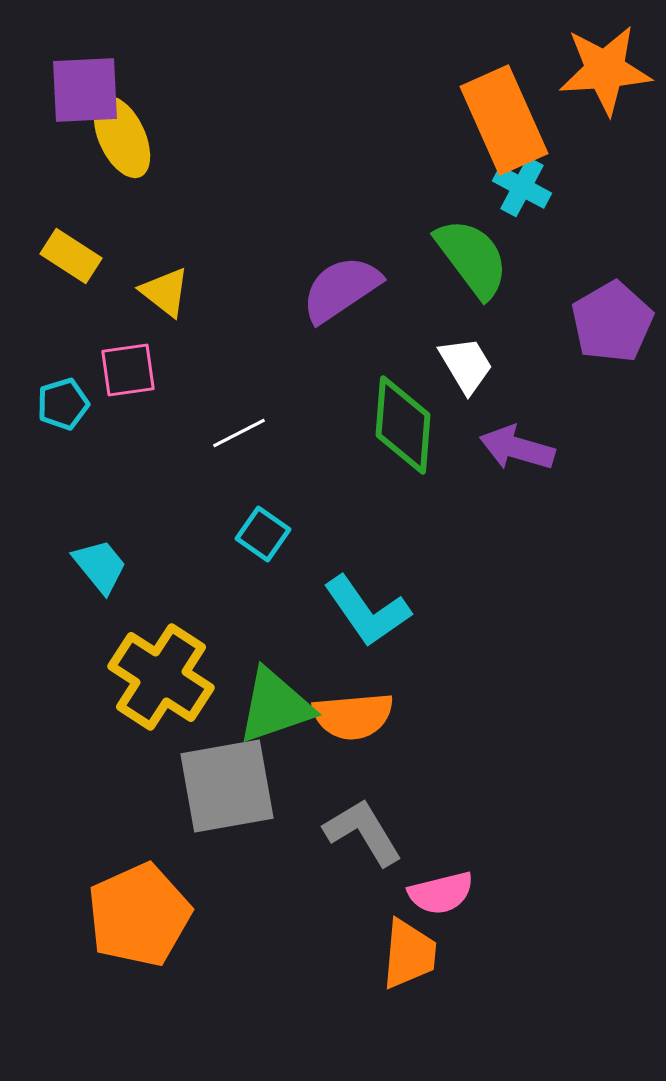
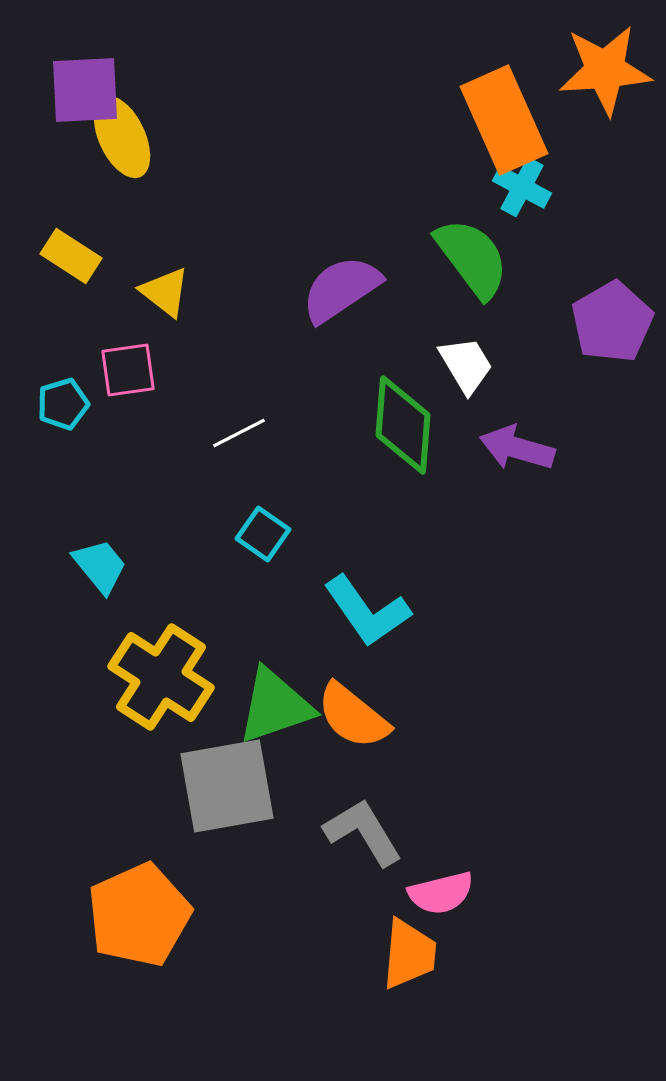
orange semicircle: rotated 44 degrees clockwise
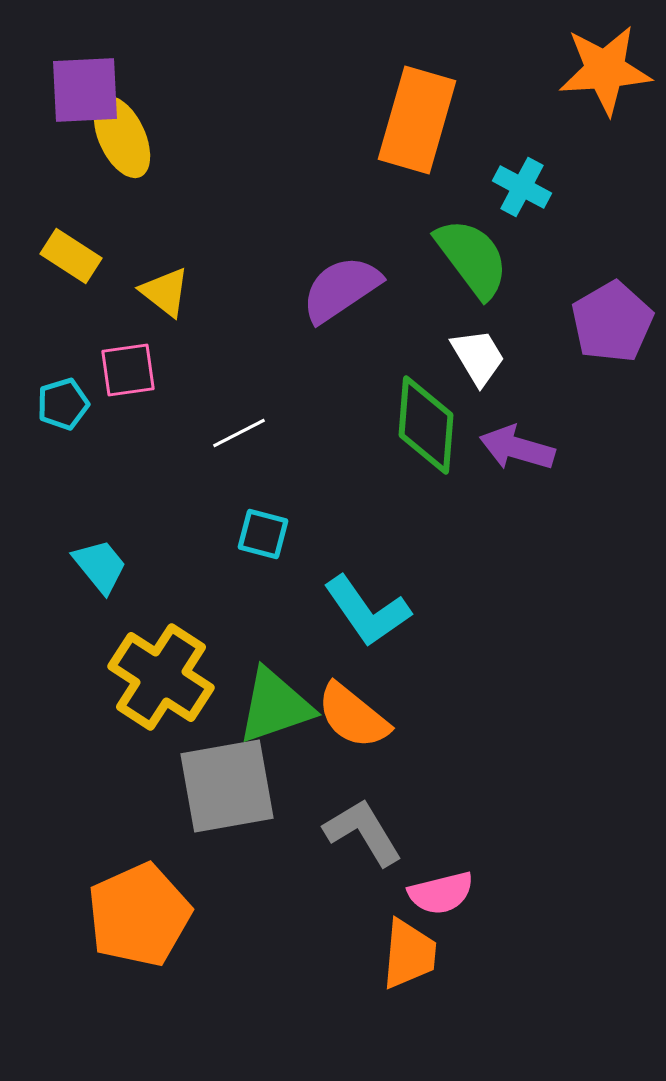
orange rectangle: moved 87 px left; rotated 40 degrees clockwise
white trapezoid: moved 12 px right, 8 px up
green diamond: moved 23 px right
cyan square: rotated 20 degrees counterclockwise
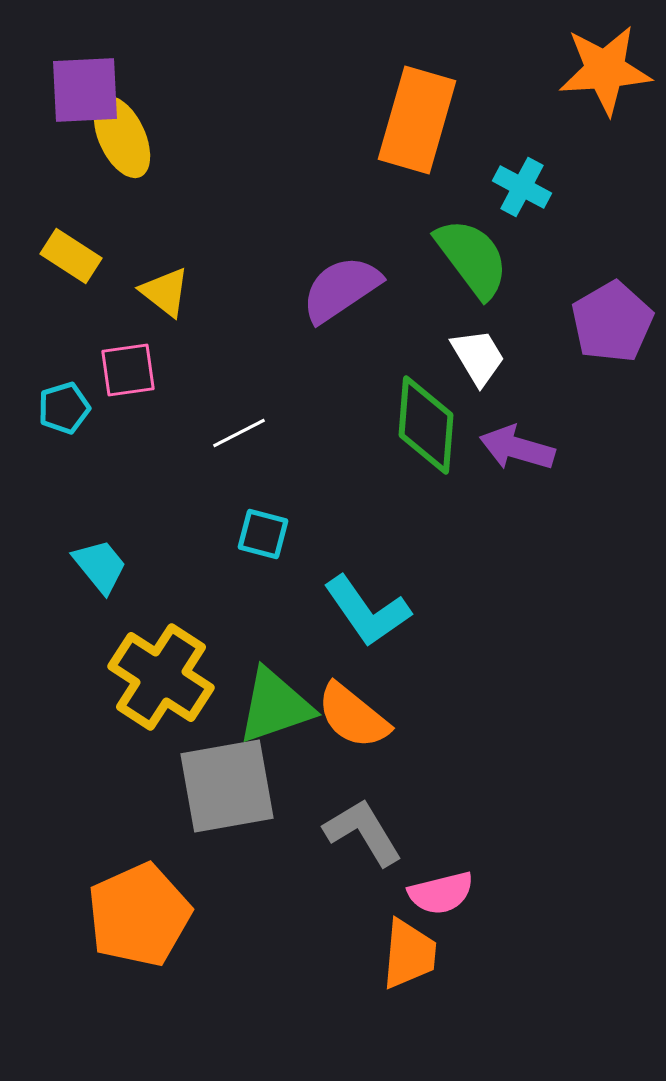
cyan pentagon: moved 1 px right, 4 px down
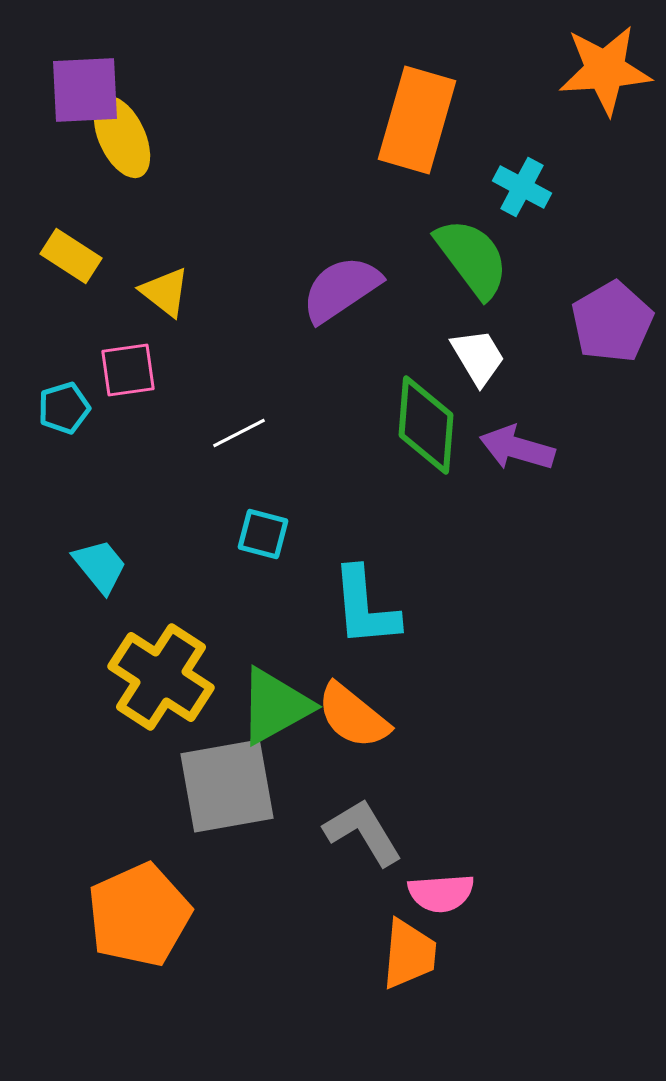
cyan L-shape: moved 2 px left, 4 px up; rotated 30 degrees clockwise
green triangle: rotated 10 degrees counterclockwise
pink semicircle: rotated 10 degrees clockwise
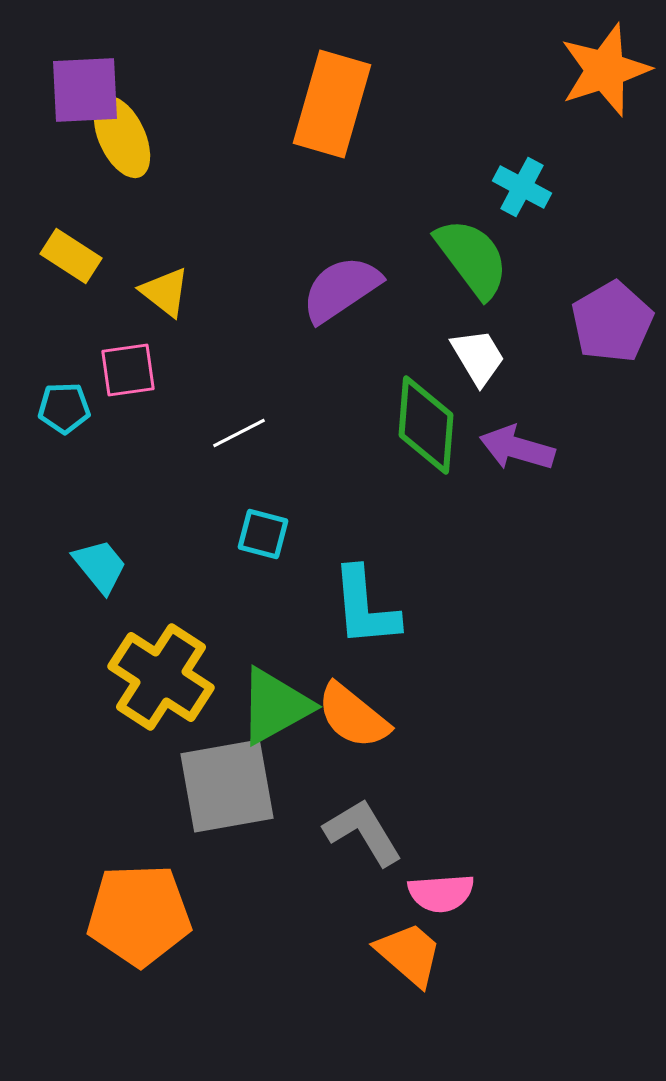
orange star: rotated 14 degrees counterclockwise
orange rectangle: moved 85 px left, 16 px up
cyan pentagon: rotated 15 degrees clockwise
orange pentagon: rotated 22 degrees clockwise
orange trapezoid: rotated 54 degrees counterclockwise
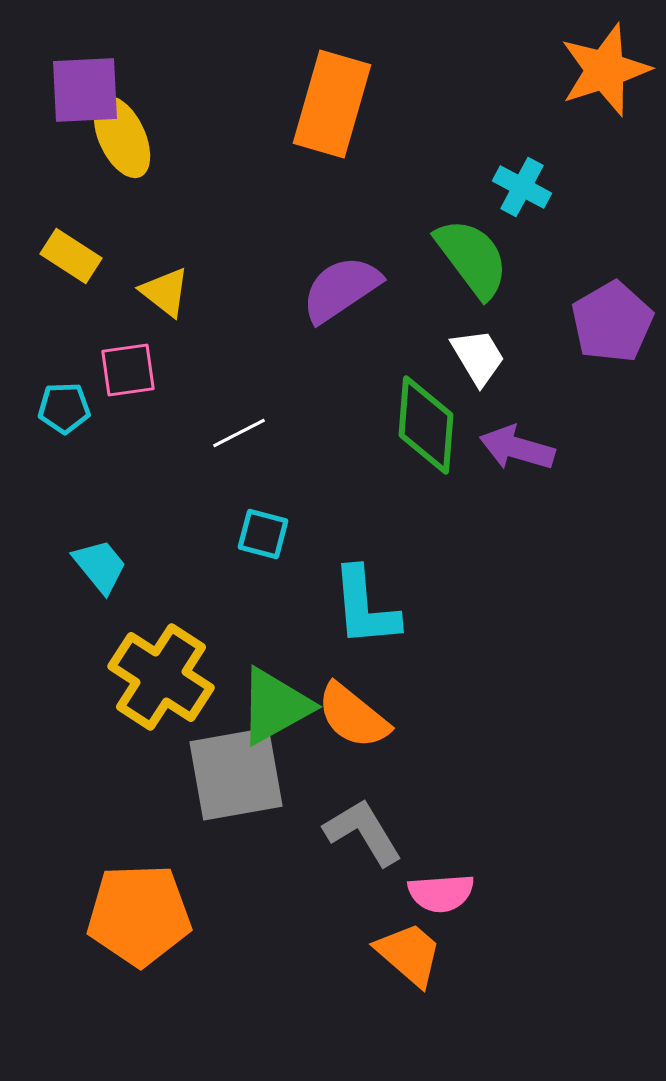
gray square: moved 9 px right, 12 px up
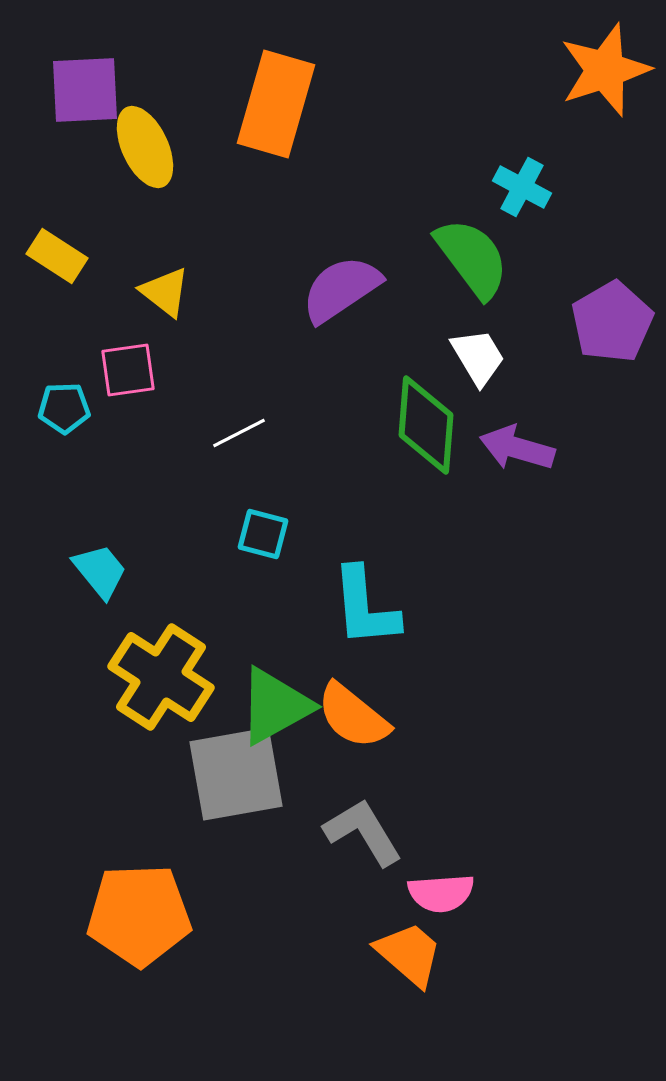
orange rectangle: moved 56 px left
yellow ellipse: moved 23 px right, 10 px down
yellow rectangle: moved 14 px left
cyan trapezoid: moved 5 px down
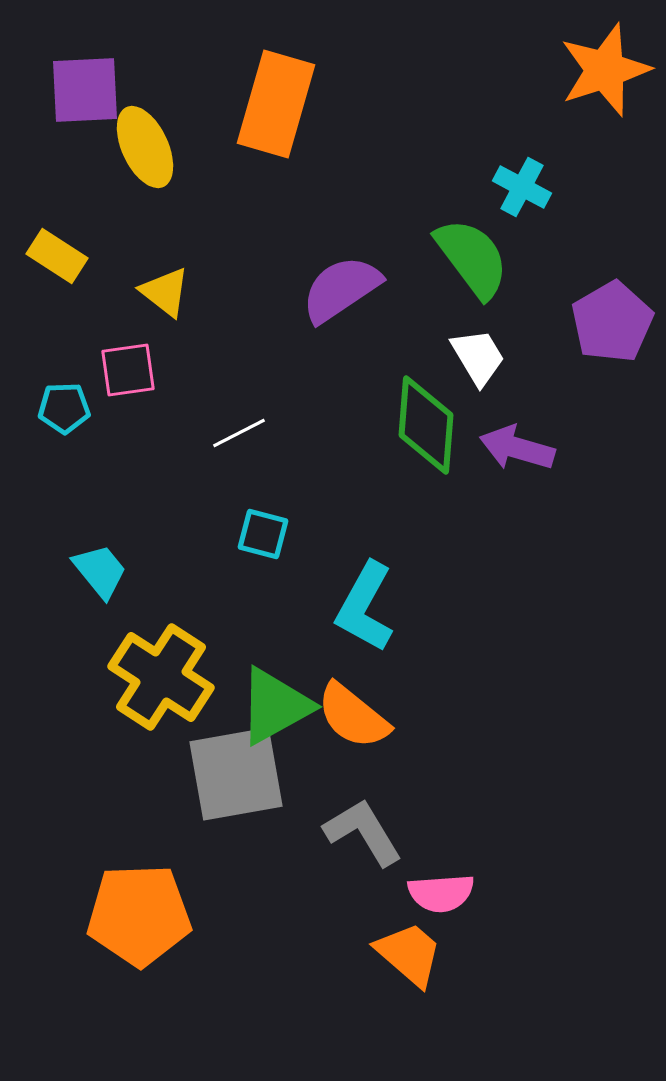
cyan L-shape: rotated 34 degrees clockwise
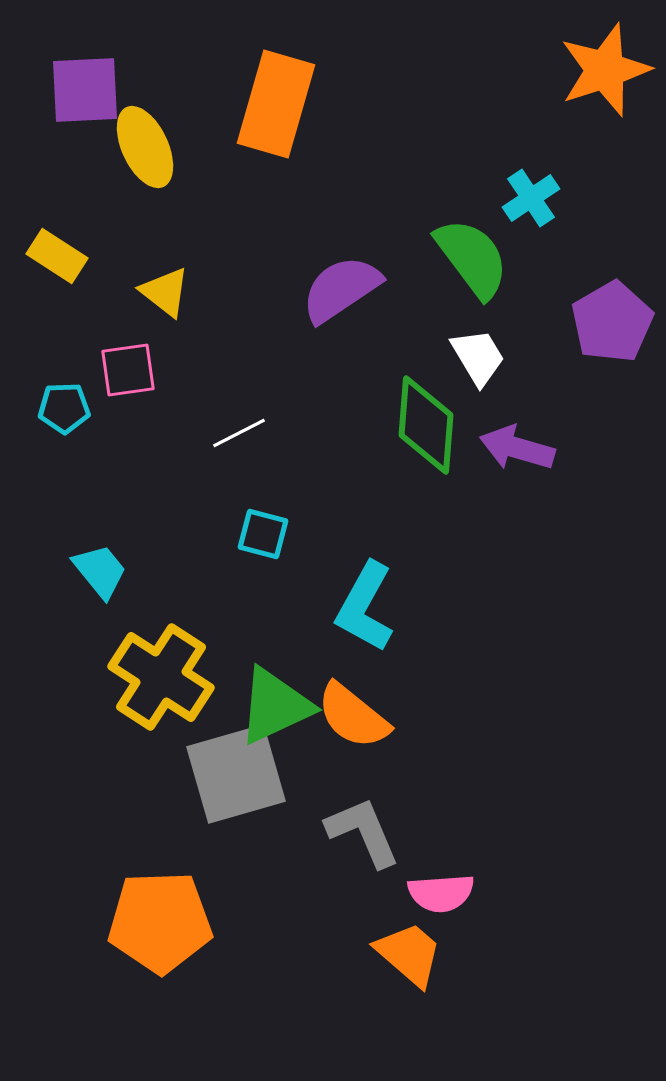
cyan cross: moved 9 px right, 11 px down; rotated 28 degrees clockwise
green triangle: rotated 4 degrees clockwise
gray square: rotated 6 degrees counterclockwise
gray L-shape: rotated 8 degrees clockwise
orange pentagon: moved 21 px right, 7 px down
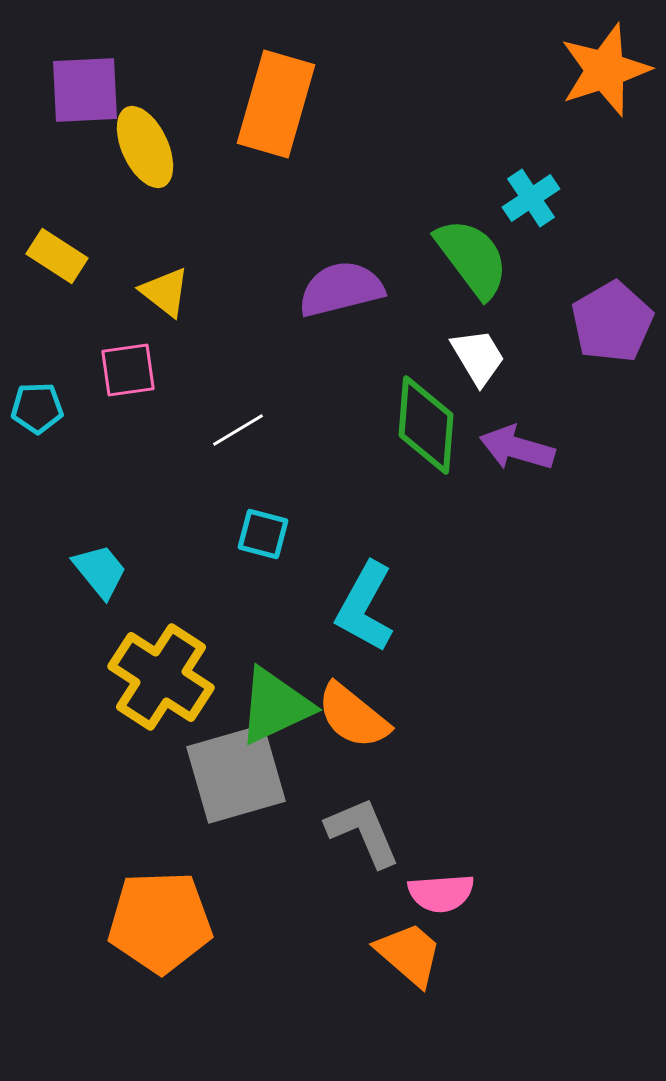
purple semicircle: rotated 20 degrees clockwise
cyan pentagon: moved 27 px left
white line: moved 1 px left, 3 px up; rotated 4 degrees counterclockwise
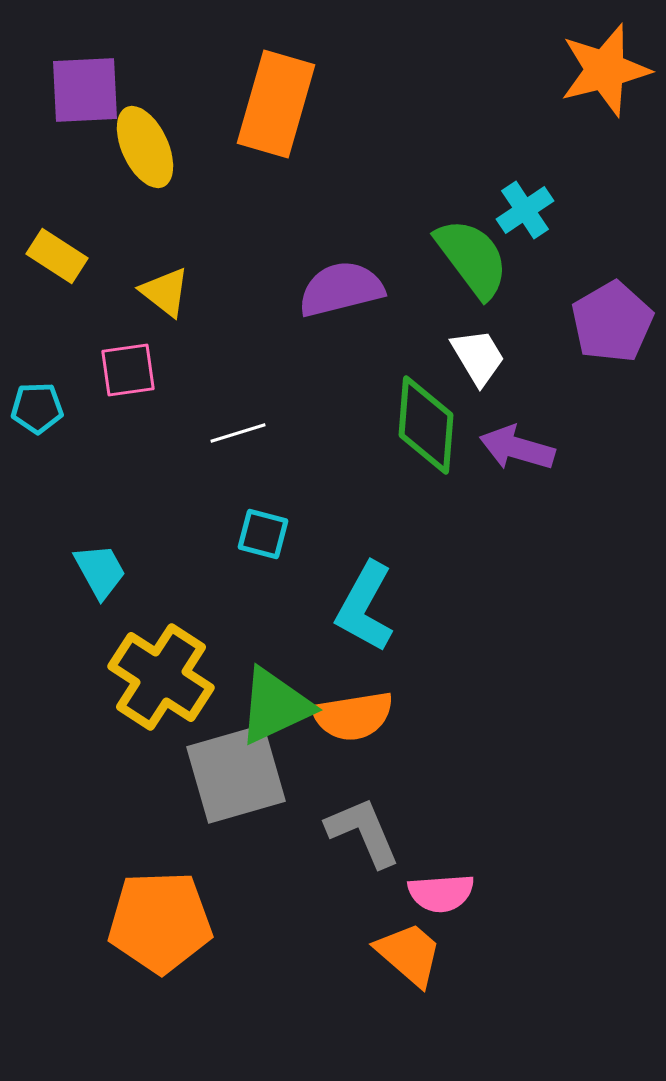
orange star: rotated 4 degrees clockwise
cyan cross: moved 6 px left, 12 px down
white line: moved 3 px down; rotated 14 degrees clockwise
cyan trapezoid: rotated 10 degrees clockwise
orange semicircle: rotated 48 degrees counterclockwise
